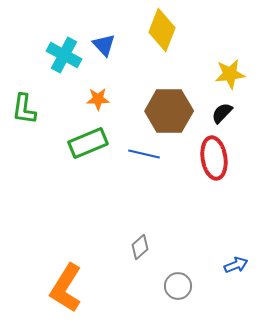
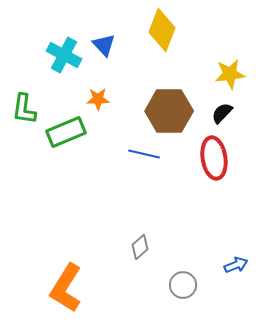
green rectangle: moved 22 px left, 11 px up
gray circle: moved 5 px right, 1 px up
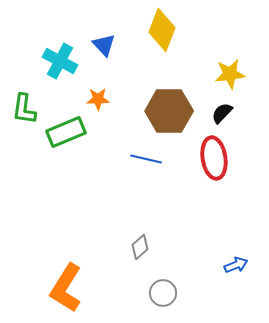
cyan cross: moved 4 px left, 6 px down
blue line: moved 2 px right, 5 px down
gray circle: moved 20 px left, 8 px down
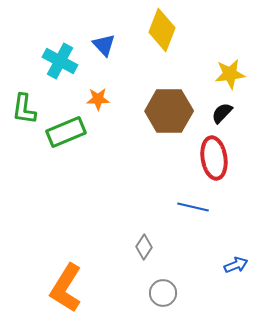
blue line: moved 47 px right, 48 px down
gray diamond: moved 4 px right; rotated 15 degrees counterclockwise
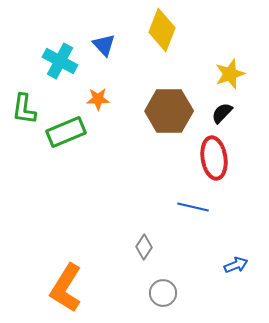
yellow star: rotated 12 degrees counterclockwise
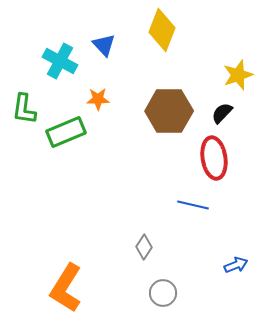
yellow star: moved 8 px right, 1 px down
blue line: moved 2 px up
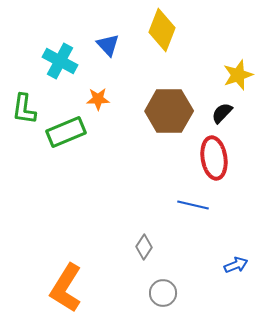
blue triangle: moved 4 px right
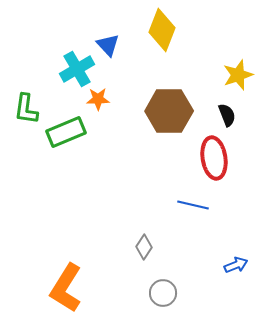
cyan cross: moved 17 px right, 8 px down; rotated 32 degrees clockwise
green L-shape: moved 2 px right
black semicircle: moved 5 px right, 2 px down; rotated 115 degrees clockwise
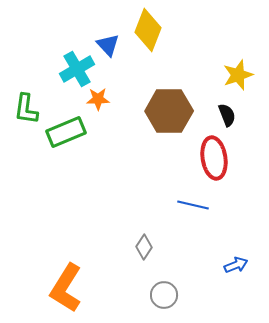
yellow diamond: moved 14 px left
gray circle: moved 1 px right, 2 px down
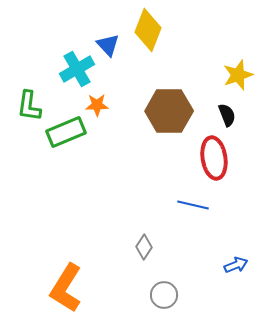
orange star: moved 1 px left, 6 px down
green L-shape: moved 3 px right, 3 px up
